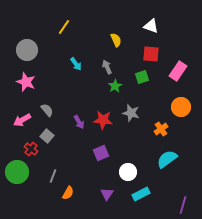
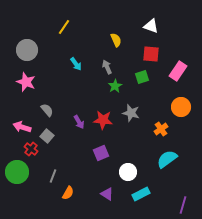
pink arrow: moved 7 px down; rotated 48 degrees clockwise
purple triangle: rotated 32 degrees counterclockwise
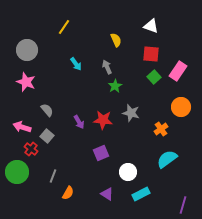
green square: moved 12 px right; rotated 24 degrees counterclockwise
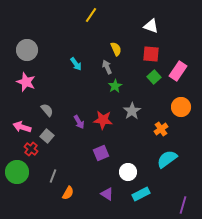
yellow line: moved 27 px right, 12 px up
yellow semicircle: moved 9 px down
gray star: moved 1 px right, 2 px up; rotated 24 degrees clockwise
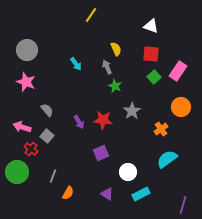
green star: rotated 16 degrees counterclockwise
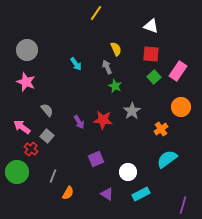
yellow line: moved 5 px right, 2 px up
pink arrow: rotated 18 degrees clockwise
purple square: moved 5 px left, 6 px down
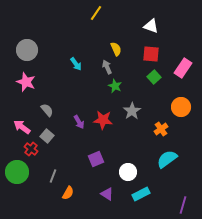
pink rectangle: moved 5 px right, 3 px up
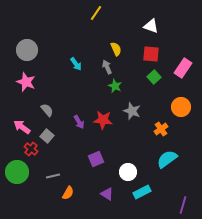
gray star: rotated 18 degrees counterclockwise
gray line: rotated 56 degrees clockwise
cyan rectangle: moved 1 px right, 2 px up
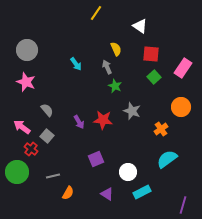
white triangle: moved 11 px left; rotated 14 degrees clockwise
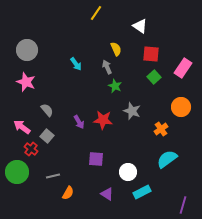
purple square: rotated 28 degrees clockwise
